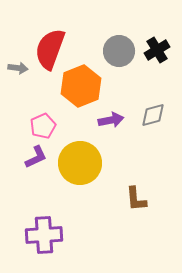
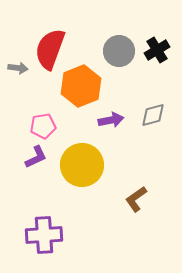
pink pentagon: rotated 15 degrees clockwise
yellow circle: moved 2 px right, 2 px down
brown L-shape: rotated 60 degrees clockwise
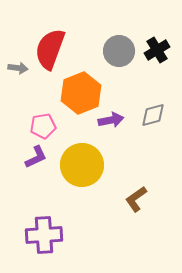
orange hexagon: moved 7 px down
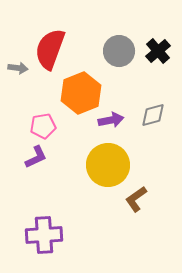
black cross: moved 1 px right, 1 px down; rotated 10 degrees counterclockwise
yellow circle: moved 26 px right
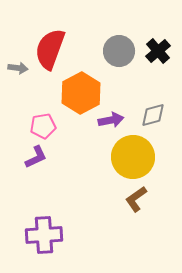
orange hexagon: rotated 6 degrees counterclockwise
yellow circle: moved 25 px right, 8 px up
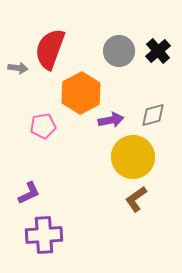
purple L-shape: moved 7 px left, 36 px down
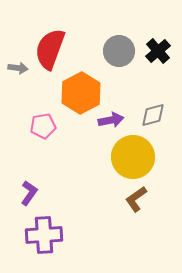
purple L-shape: rotated 30 degrees counterclockwise
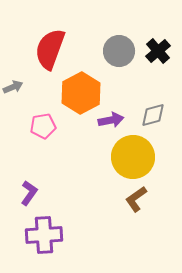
gray arrow: moved 5 px left, 19 px down; rotated 30 degrees counterclockwise
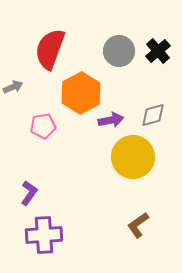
brown L-shape: moved 2 px right, 26 px down
